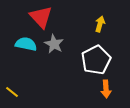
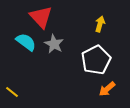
cyan semicircle: moved 2 px up; rotated 25 degrees clockwise
orange arrow: moved 1 px right; rotated 54 degrees clockwise
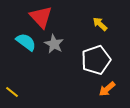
yellow arrow: rotated 63 degrees counterclockwise
white pentagon: rotated 8 degrees clockwise
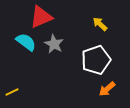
red triangle: rotated 50 degrees clockwise
yellow line: rotated 64 degrees counterclockwise
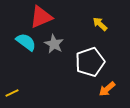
white pentagon: moved 6 px left, 2 px down
yellow line: moved 1 px down
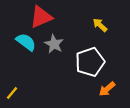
yellow arrow: moved 1 px down
yellow line: rotated 24 degrees counterclockwise
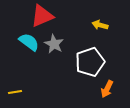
red triangle: moved 1 px right, 1 px up
yellow arrow: rotated 28 degrees counterclockwise
cyan semicircle: moved 3 px right
orange arrow: rotated 24 degrees counterclockwise
yellow line: moved 3 px right, 1 px up; rotated 40 degrees clockwise
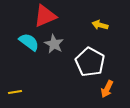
red triangle: moved 3 px right
white pentagon: rotated 24 degrees counterclockwise
